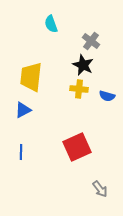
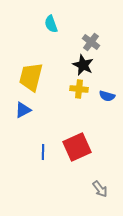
gray cross: moved 1 px down
yellow trapezoid: rotated 8 degrees clockwise
blue line: moved 22 px right
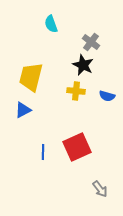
yellow cross: moved 3 px left, 2 px down
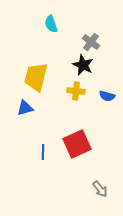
yellow trapezoid: moved 5 px right
blue triangle: moved 2 px right, 2 px up; rotated 12 degrees clockwise
red square: moved 3 px up
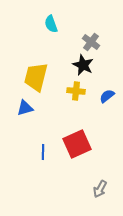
blue semicircle: rotated 126 degrees clockwise
gray arrow: rotated 66 degrees clockwise
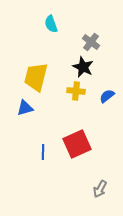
black star: moved 2 px down
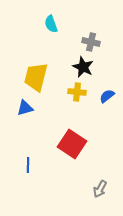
gray cross: rotated 24 degrees counterclockwise
yellow cross: moved 1 px right, 1 px down
red square: moved 5 px left; rotated 32 degrees counterclockwise
blue line: moved 15 px left, 13 px down
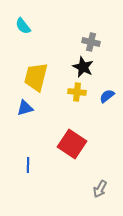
cyan semicircle: moved 28 px left, 2 px down; rotated 18 degrees counterclockwise
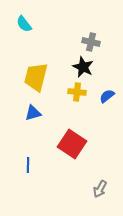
cyan semicircle: moved 1 px right, 2 px up
blue triangle: moved 8 px right, 5 px down
